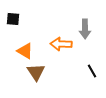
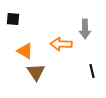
black line: rotated 16 degrees clockwise
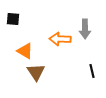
orange arrow: moved 1 px left, 5 px up
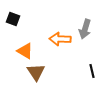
black square: rotated 16 degrees clockwise
gray arrow: rotated 18 degrees clockwise
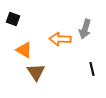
orange triangle: moved 1 px left, 1 px up
black line: moved 2 px up
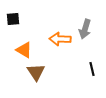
black square: rotated 24 degrees counterclockwise
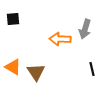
orange triangle: moved 11 px left, 17 px down
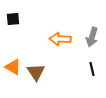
gray arrow: moved 7 px right, 8 px down
